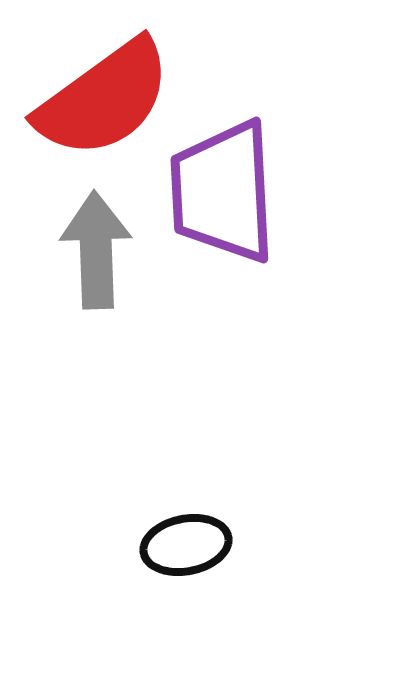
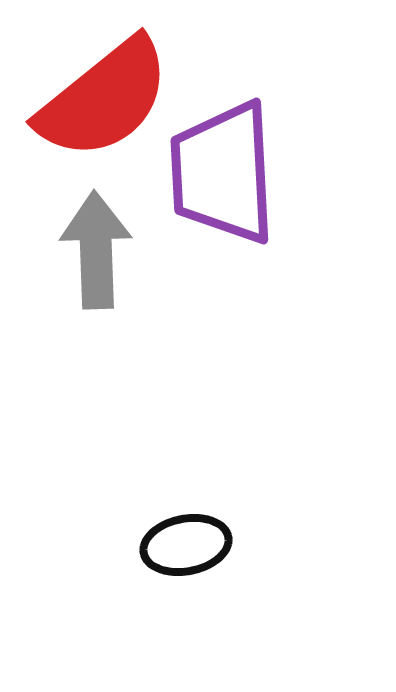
red semicircle: rotated 3 degrees counterclockwise
purple trapezoid: moved 19 px up
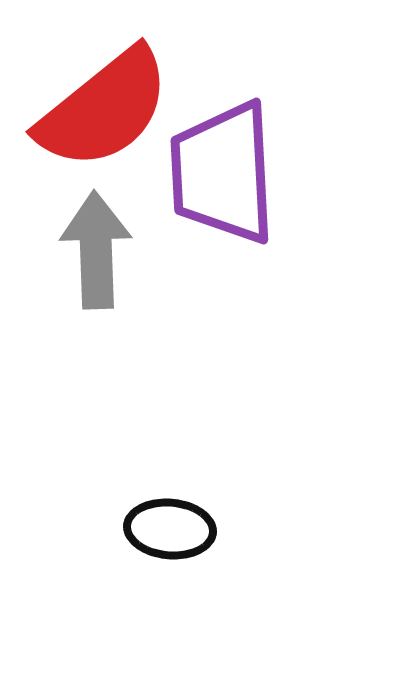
red semicircle: moved 10 px down
black ellipse: moved 16 px left, 16 px up; rotated 16 degrees clockwise
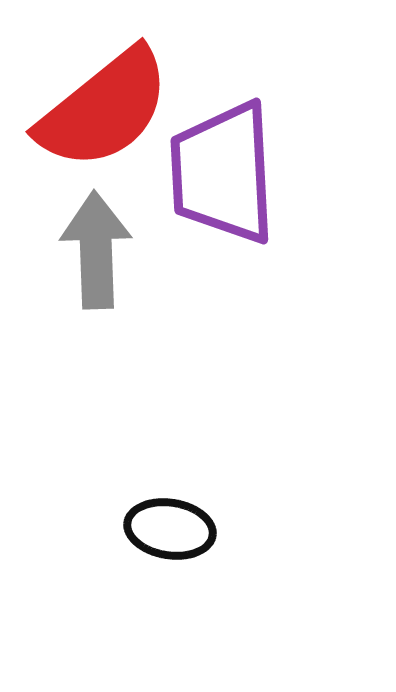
black ellipse: rotated 4 degrees clockwise
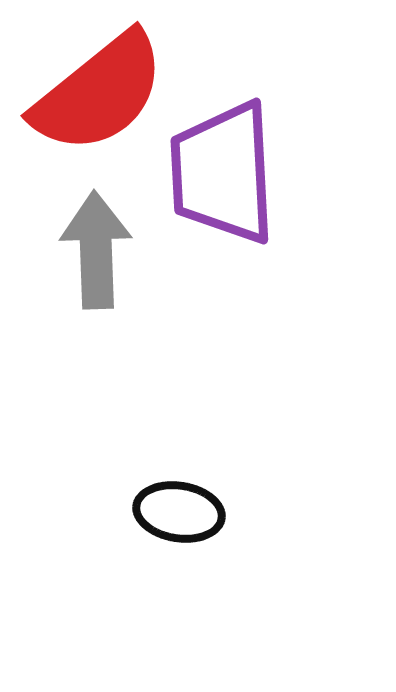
red semicircle: moved 5 px left, 16 px up
black ellipse: moved 9 px right, 17 px up
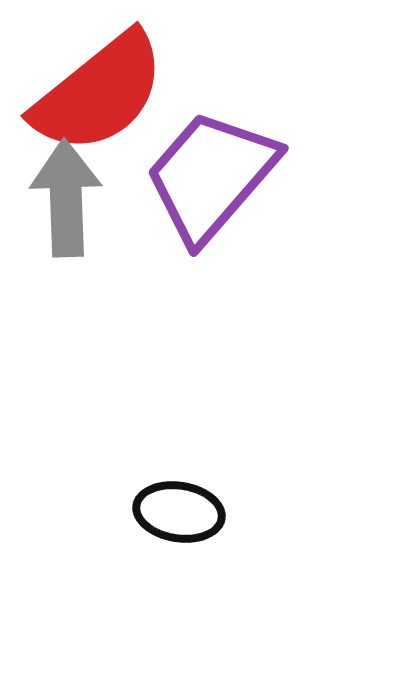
purple trapezoid: moved 12 px left, 3 px down; rotated 44 degrees clockwise
gray arrow: moved 30 px left, 52 px up
